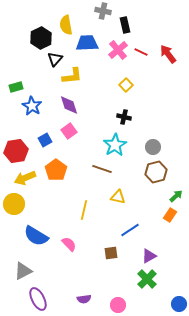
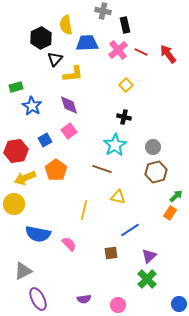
yellow L-shape: moved 1 px right, 2 px up
orange rectangle: moved 2 px up
blue semicircle: moved 2 px right, 2 px up; rotated 20 degrees counterclockwise
purple triangle: rotated 14 degrees counterclockwise
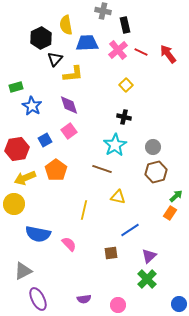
red hexagon: moved 1 px right, 2 px up
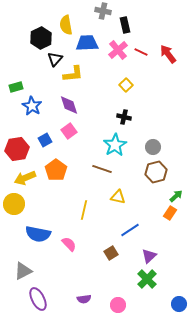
brown square: rotated 24 degrees counterclockwise
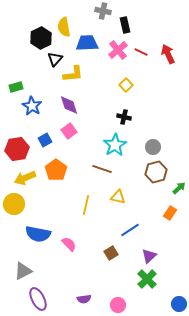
yellow semicircle: moved 2 px left, 2 px down
red arrow: rotated 12 degrees clockwise
green arrow: moved 3 px right, 8 px up
yellow line: moved 2 px right, 5 px up
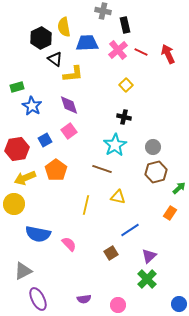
black triangle: rotated 35 degrees counterclockwise
green rectangle: moved 1 px right
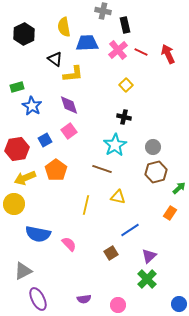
black hexagon: moved 17 px left, 4 px up
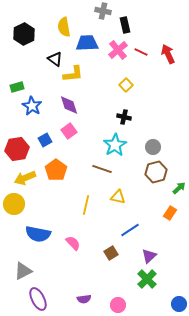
pink semicircle: moved 4 px right, 1 px up
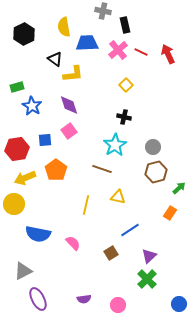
blue square: rotated 24 degrees clockwise
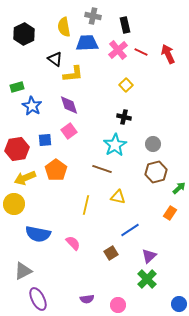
gray cross: moved 10 px left, 5 px down
gray circle: moved 3 px up
purple semicircle: moved 3 px right
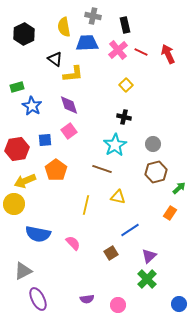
yellow arrow: moved 3 px down
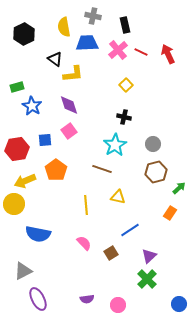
yellow line: rotated 18 degrees counterclockwise
pink semicircle: moved 11 px right
